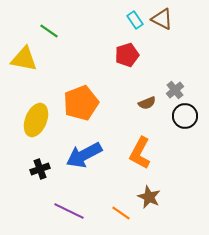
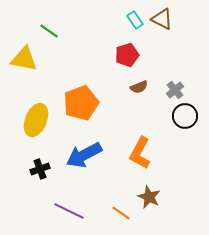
brown semicircle: moved 8 px left, 16 px up
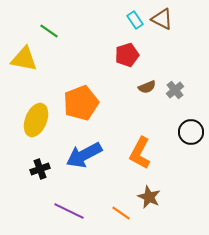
brown semicircle: moved 8 px right
black circle: moved 6 px right, 16 px down
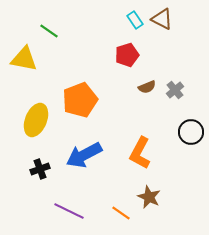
orange pentagon: moved 1 px left, 3 px up
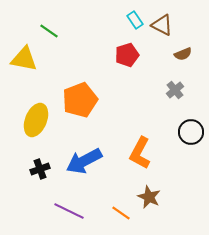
brown triangle: moved 6 px down
brown semicircle: moved 36 px right, 33 px up
blue arrow: moved 6 px down
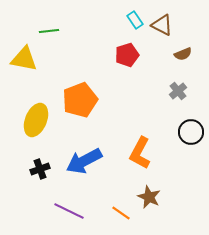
green line: rotated 42 degrees counterclockwise
gray cross: moved 3 px right, 1 px down
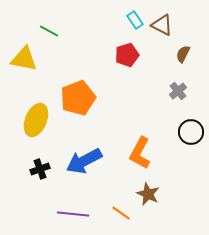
green line: rotated 36 degrees clockwise
brown semicircle: rotated 138 degrees clockwise
orange pentagon: moved 2 px left, 2 px up
brown star: moved 1 px left, 3 px up
purple line: moved 4 px right, 3 px down; rotated 20 degrees counterclockwise
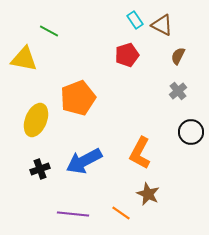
brown semicircle: moved 5 px left, 2 px down
